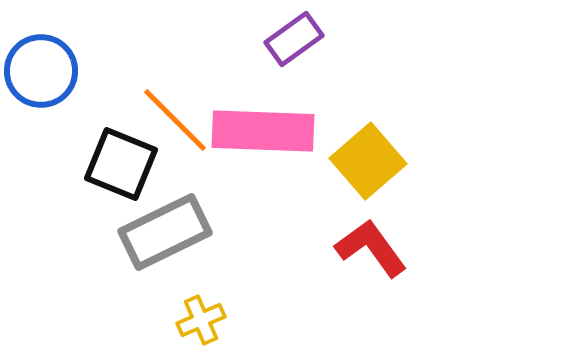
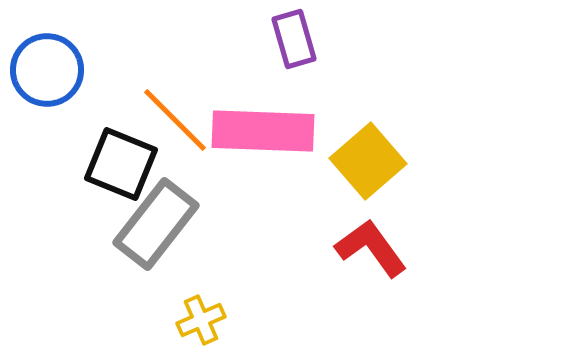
purple rectangle: rotated 70 degrees counterclockwise
blue circle: moved 6 px right, 1 px up
gray rectangle: moved 9 px left, 8 px up; rotated 26 degrees counterclockwise
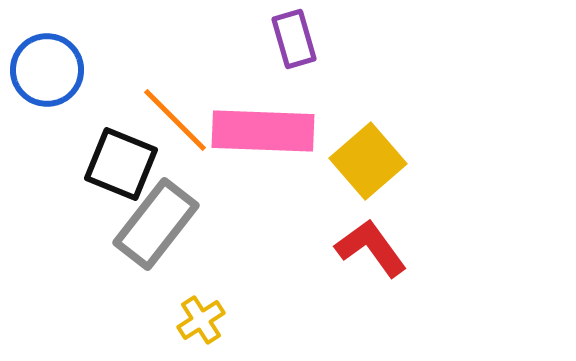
yellow cross: rotated 9 degrees counterclockwise
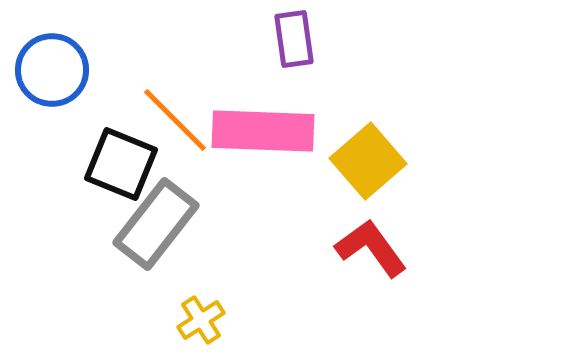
purple rectangle: rotated 8 degrees clockwise
blue circle: moved 5 px right
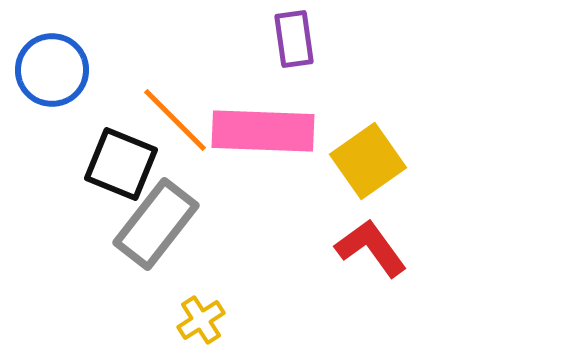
yellow square: rotated 6 degrees clockwise
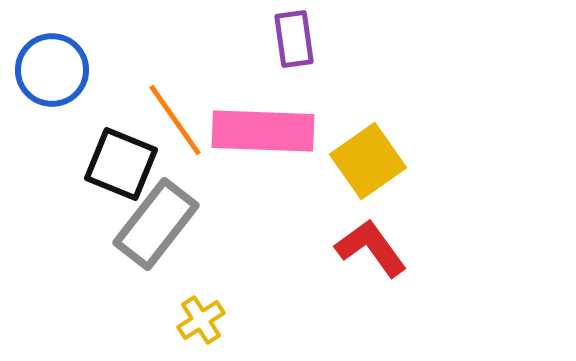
orange line: rotated 10 degrees clockwise
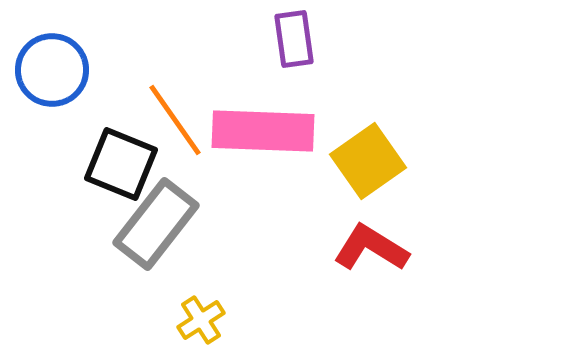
red L-shape: rotated 22 degrees counterclockwise
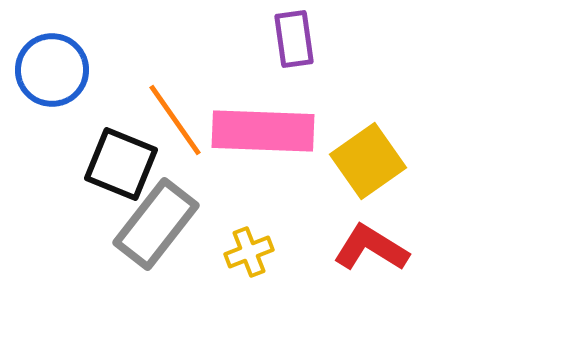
yellow cross: moved 48 px right, 68 px up; rotated 12 degrees clockwise
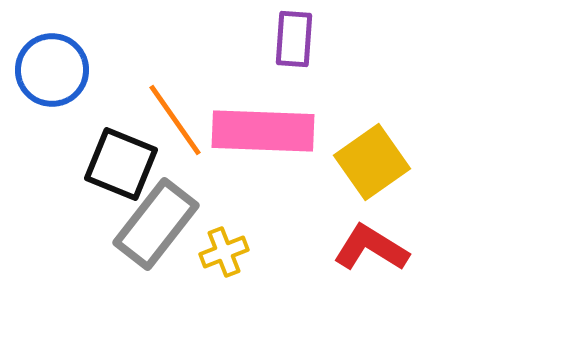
purple rectangle: rotated 12 degrees clockwise
yellow square: moved 4 px right, 1 px down
yellow cross: moved 25 px left
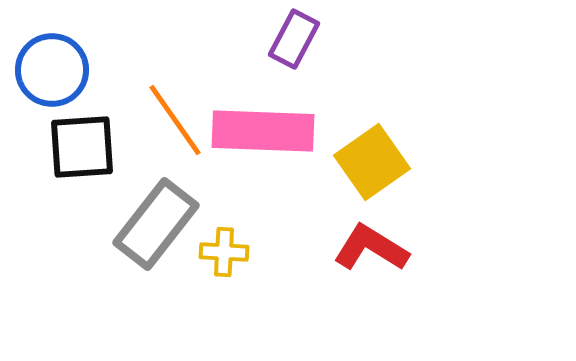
purple rectangle: rotated 24 degrees clockwise
black square: moved 39 px left, 17 px up; rotated 26 degrees counterclockwise
yellow cross: rotated 24 degrees clockwise
